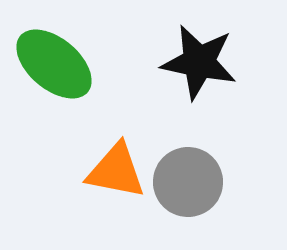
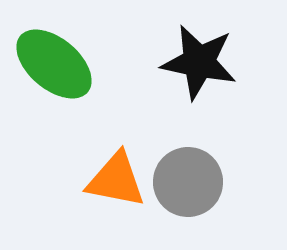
orange triangle: moved 9 px down
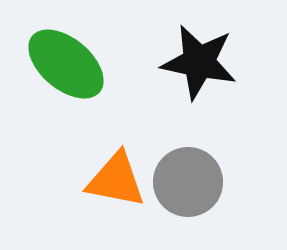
green ellipse: moved 12 px right
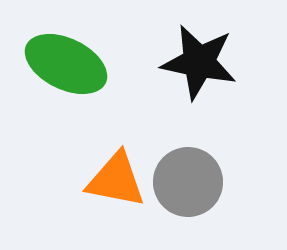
green ellipse: rotated 14 degrees counterclockwise
